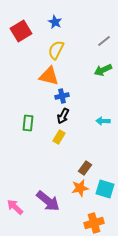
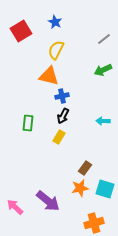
gray line: moved 2 px up
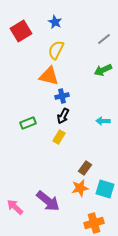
green rectangle: rotated 63 degrees clockwise
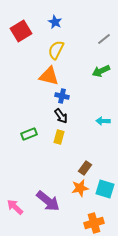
green arrow: moved 2 px left, 1 px down
blue cross: rotated 24 degrees clockwise
black arrow: moved 2 px left; rotated 63 degrees counterclockwise
green rectangle: moved 1 px right, 11 px down
yellow rectangle: rotated 16 degrees counterclockwise
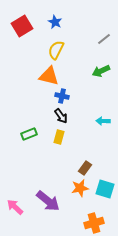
red square: moved 1 px right, 5 px up
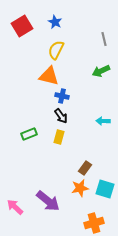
gray line: rotated 64 degrees counterclockwise
